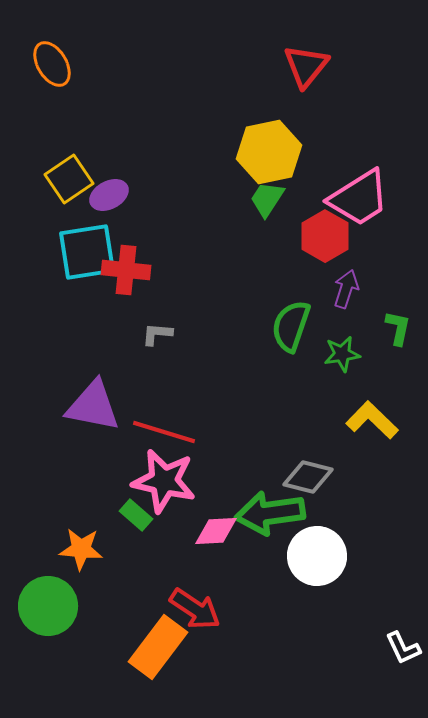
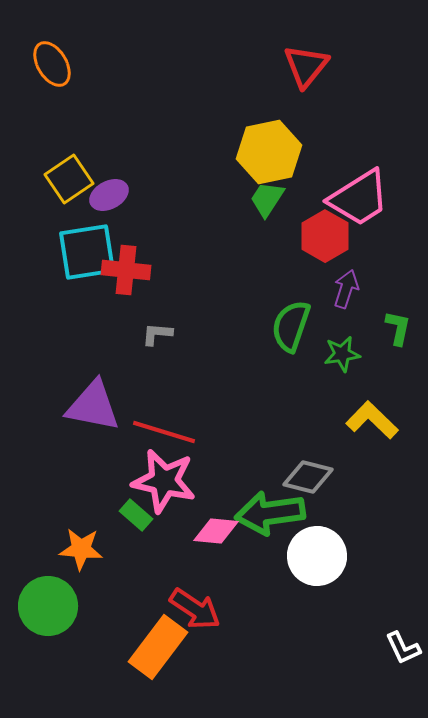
pink diamond: rotated 9 degrees clockwise
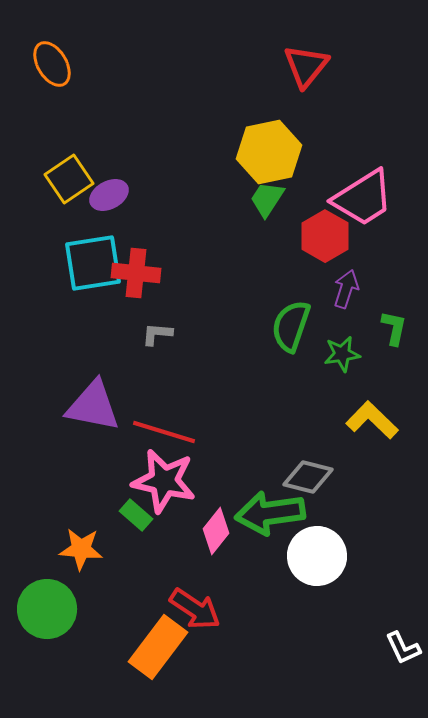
pink trapezoid: moved 4 px right
cyan square: moved 6 px right, 11 px down
red cross: moved 10 px right, 3 px down
green L-shape: moved 4 px left
pink diamond: rotated 57 degrees counterclockwise
green circle: moved 1 px left, 3 px down
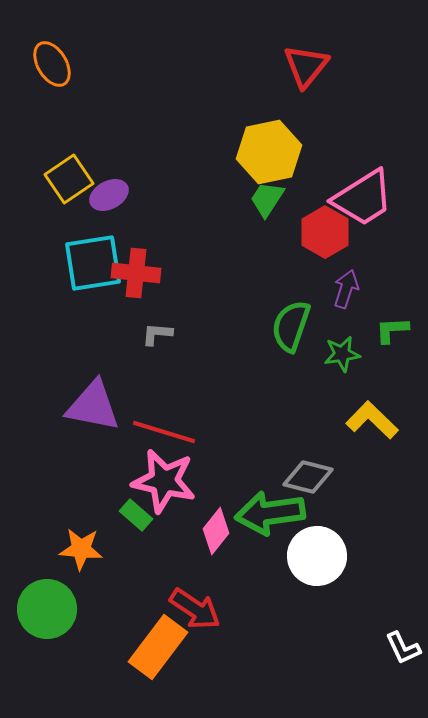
red hexagon: moved 4 px up
green L-shape: moved 2 px left, 2 px down; rotated 105 degrees counterclockwise
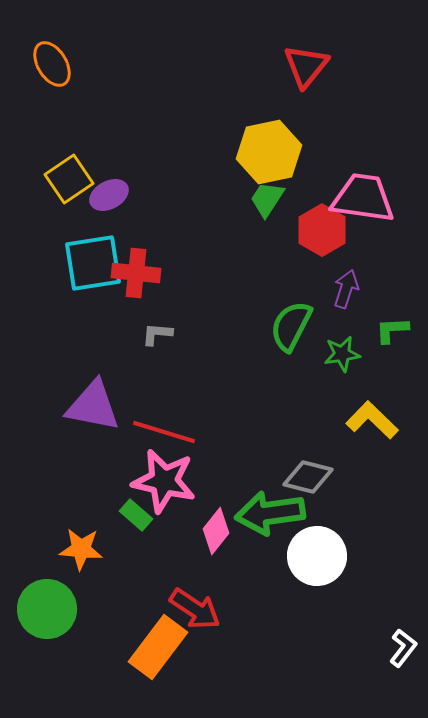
pink trapezoid: rotated 140 degrees counterclockwise
red hexagon: moved 3 px left, 2 px up
green semicircle: rotated 8 degrees clockwise
white L-shape: rotated 117 degrees counterclockwise
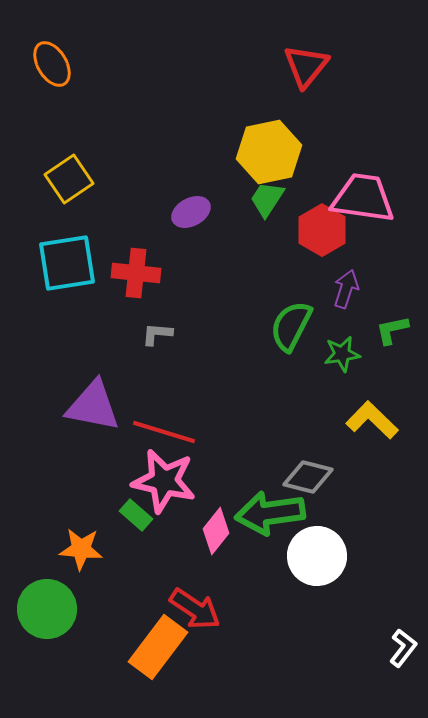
purple ellipse: moved 82 px right, 17 px down
cyan square: moved 26 px left
green L-shape: rotated 9 degrees counterclockwise
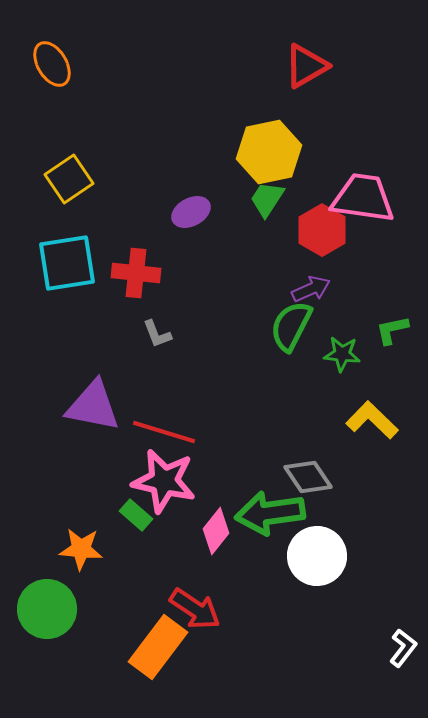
red triangle: rotated 21 degrees clockwise
purple arrow: moved 35 px left; rotated 48 degrees clockwise
gray L-shape: rotated 116 degrees counterclockwise
green star: rotated 15 degrees clockwise
gray diamond: rotated 42 degrees clockwise
